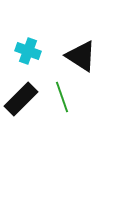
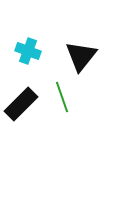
black triangle: rotated 36 degrees clockwise
black rectangle: moved 5 px down
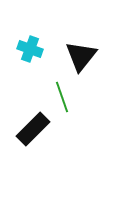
cyan cross: moved 2 px right, 2 px up
black rectangle: moved 12 px right, 25 px down
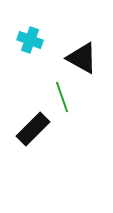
cyan cross: moved 9 px up
black triangle: moved 1 px right, 2 px down; rotated 40 degrees counterclockwise
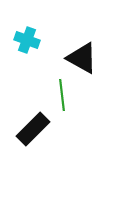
cyan cross: moved 3 px left
green line: moved 2 px up; rotated 12 degrees clockwise
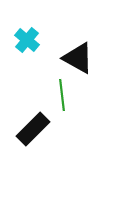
cyan cross: rotated 20 degrees clockwise
black triangle: moved 4 px left
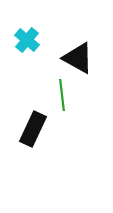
black rectangle: rotated 20 degrees counterclockwise
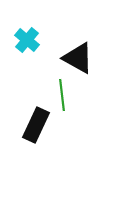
black rectangle: moved 3 px right, 4 px up
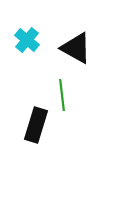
black triangle: moved 2 px left, 10 px up
black rectangle: rotated 8 degrees counterclockwise
